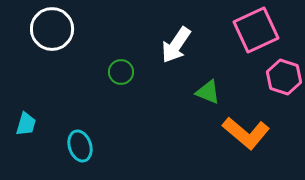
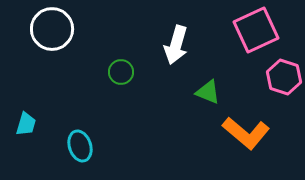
white arrow: rotated 18 degrees counterclockwise
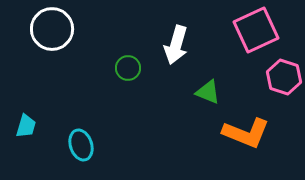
green circle: moved 7 px right, 4 px up
cyan trapezoid: moved 2 px down
orange L-shape: rotated 18 degrees counterclockwise
cyan ellipse: moved 1 px right, 1 px up
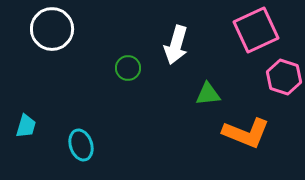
green triangle: moved 2 px down; rotated 28 degrees counterclockwise
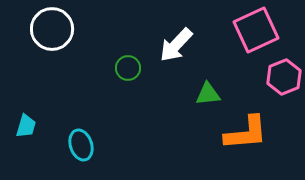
white arrow: rotated 27 degrees clockwise
pink hexagon: rotated 20 degrees clockwise
orange L-shape: rotated 27 degrees counterclockwise
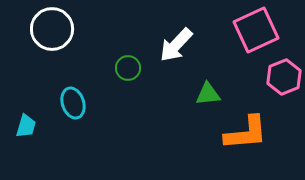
cyan ellipse: moved 8 px left, 42 px up
